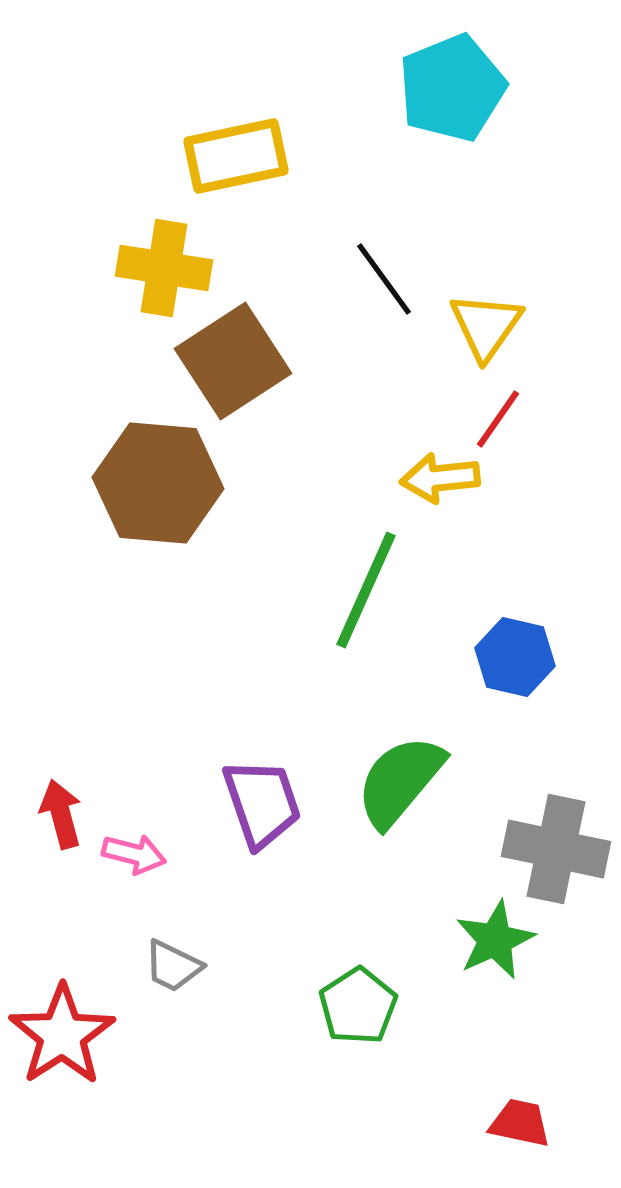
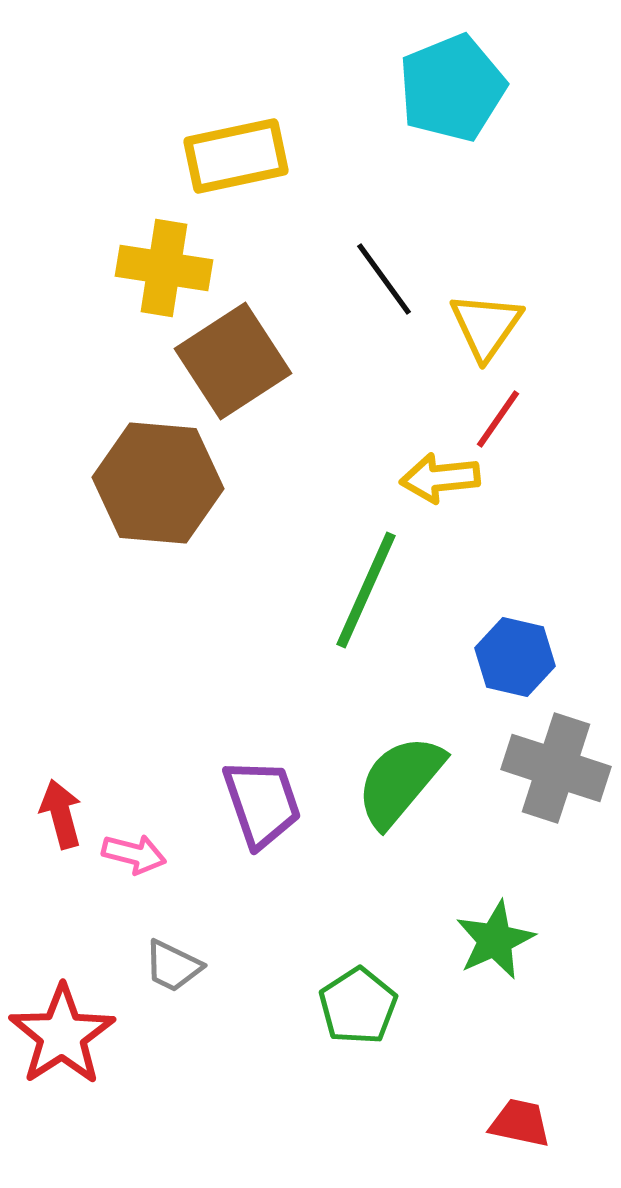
gray cross: moved 81 px up; rotated 6 degrees clockwise
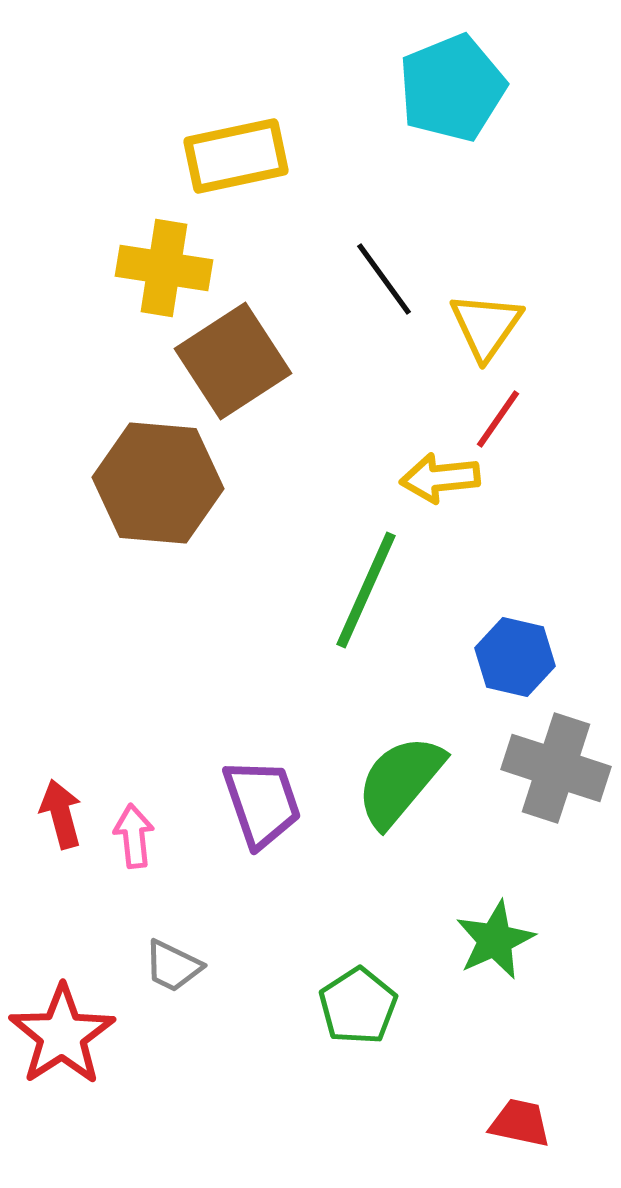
pink arrow: moved 18 px up; rotated 110 degrees counterclockwise
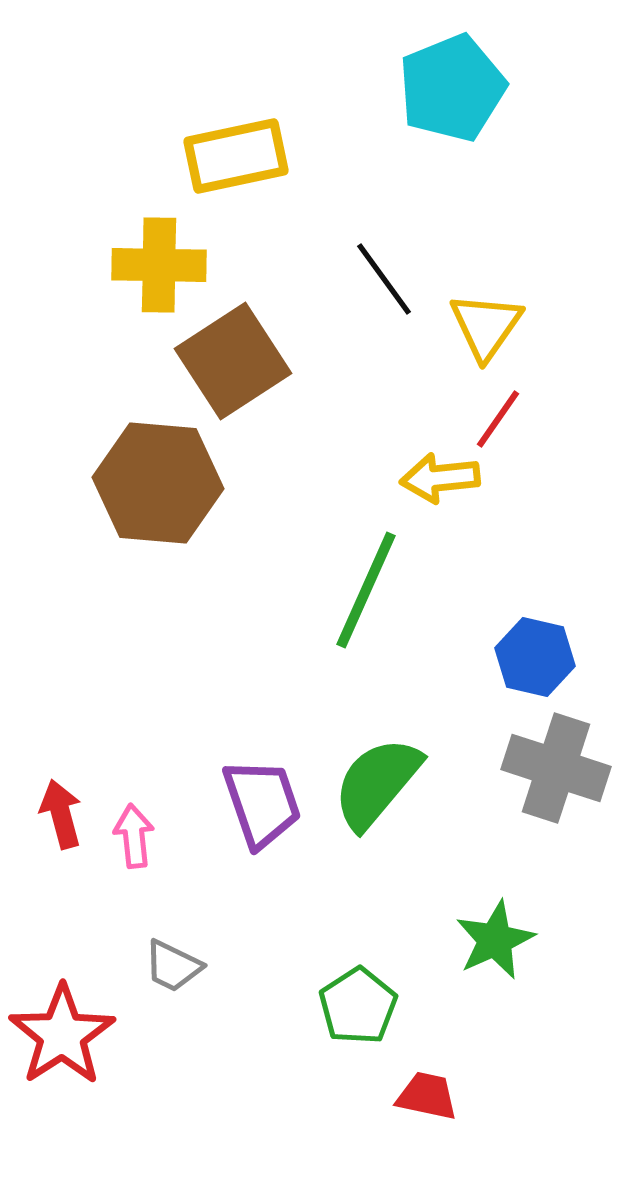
yellow cross: moved 5 px left, 3 px up; rotated 8 degrees counterclockwise
blue hexagon: moved 20 px right
green semicircle: moved 23 px left, 2 px down
red trapezoid: moved 93 px left, 27 px up
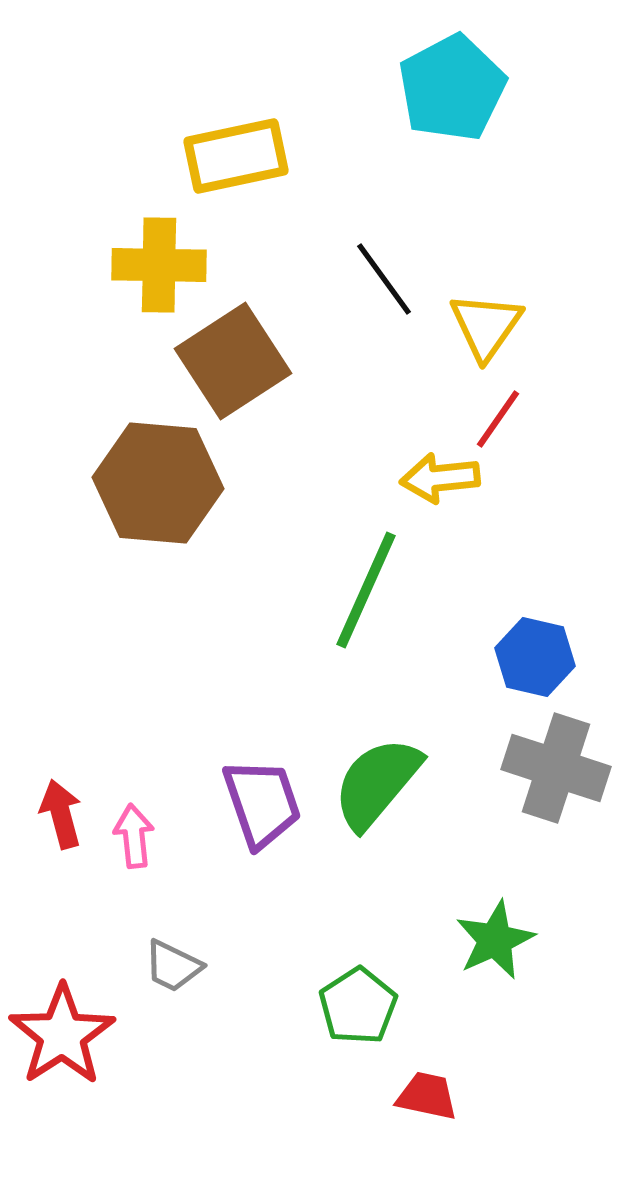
cyan pentagon: rotated 6 degrees counterclockwise
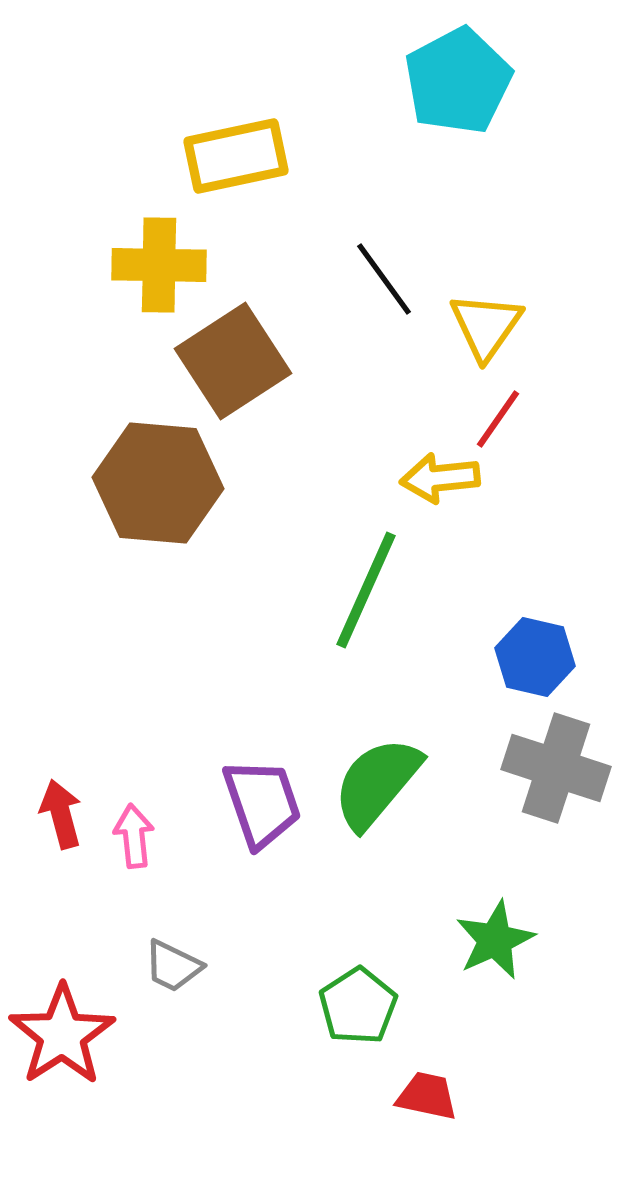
cyan pentagon: moved 6 px right, 7 px up
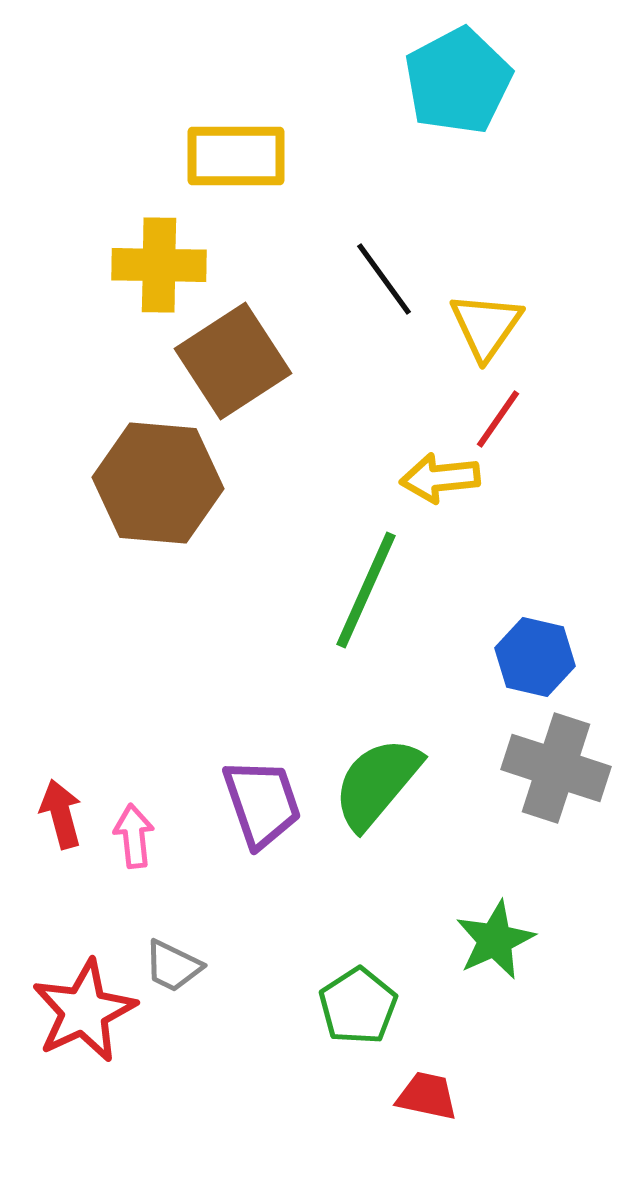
yellow rectangle: rotated 12 degrees clockwise
red star: moved 22 px right, 24 px up; rotated 8 degrees clockwise
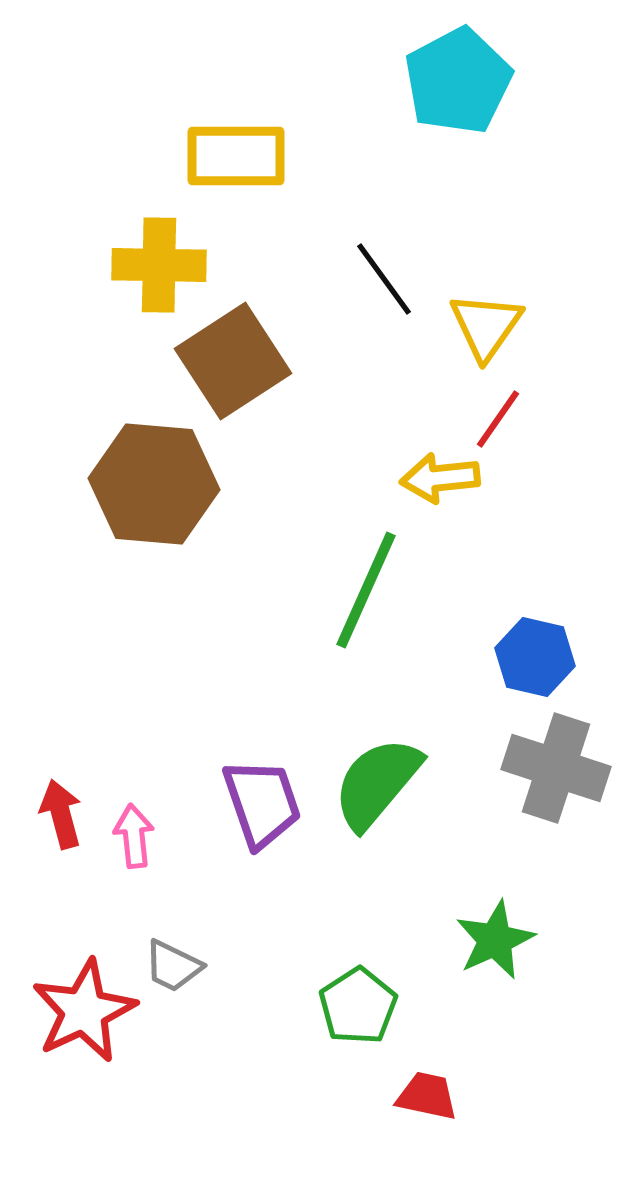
brown hexagon: moved 4 px left, 1 px down
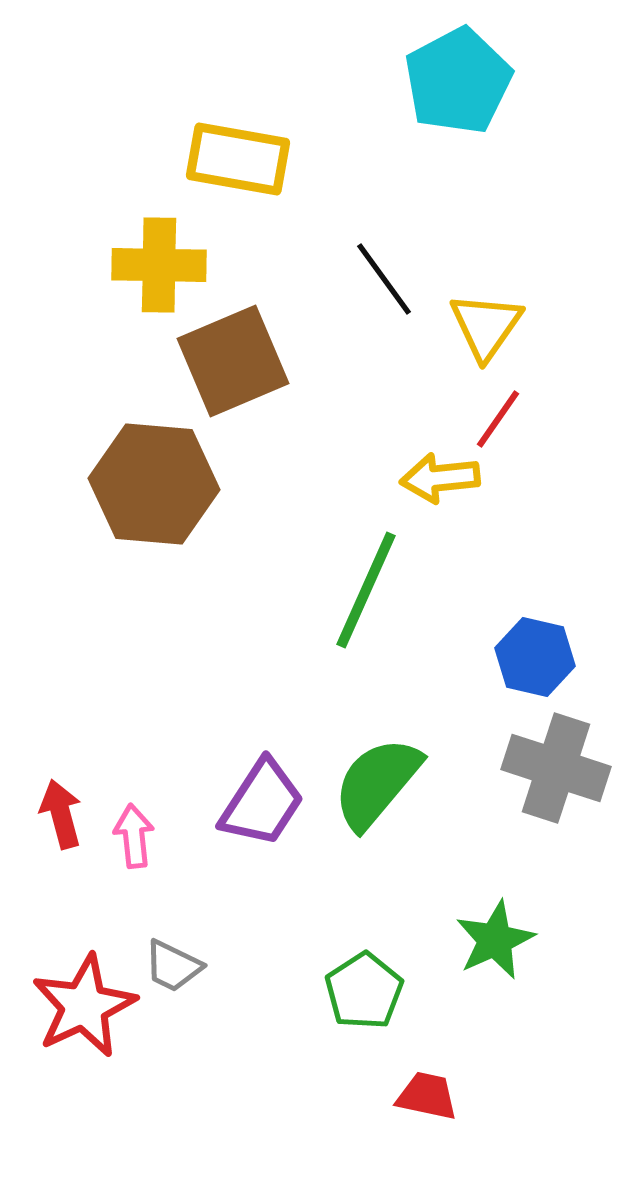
yellow rectangle: moved 2 px right, 3 px down; rotated 10 degrees clockwise
brown square: rotated 10 degrees clockwise
purple trapezoid: rotated 52 degrees clockwise
green pentagon: moved 6 px right, 15 px up
red star: moved 5 px up
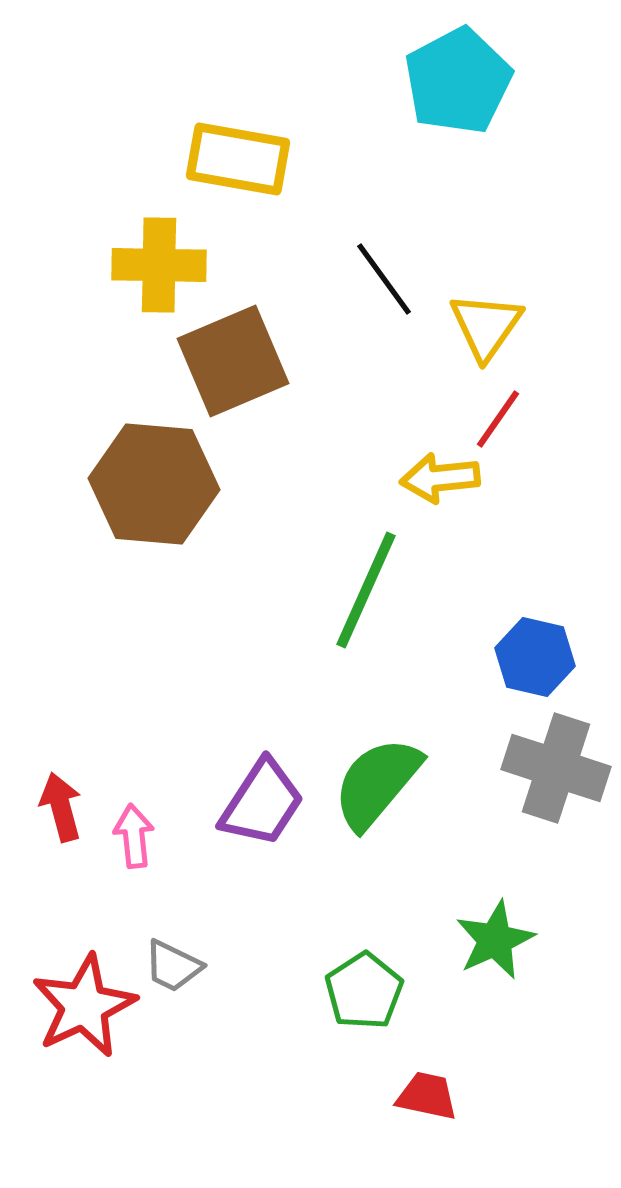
red arrow: moved 7 px up
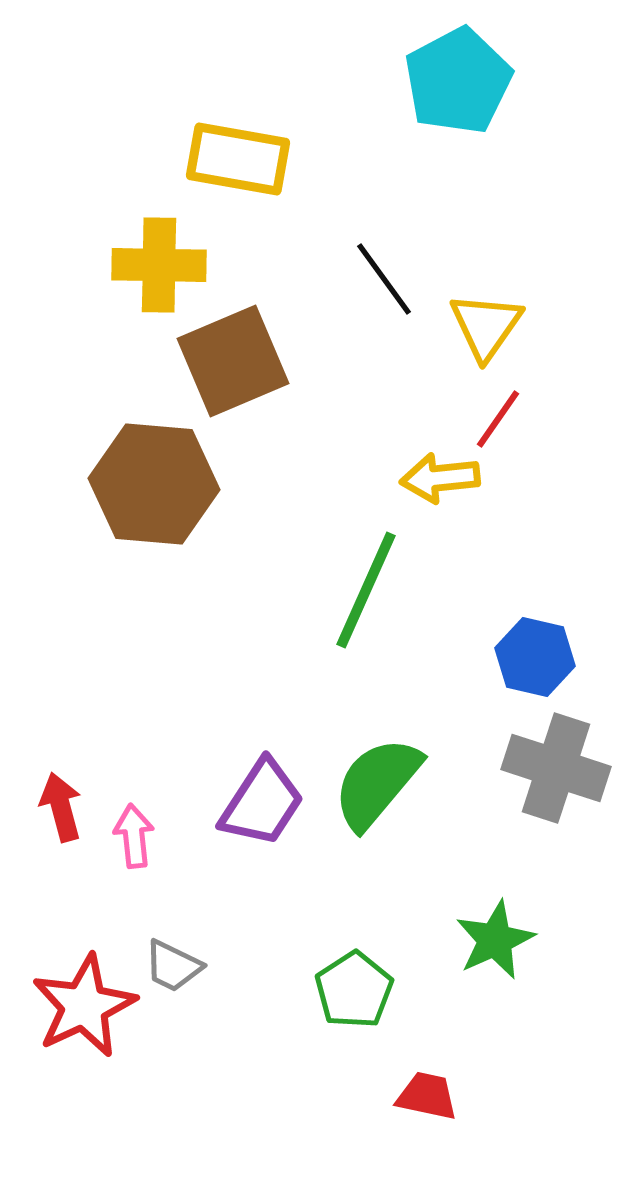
green pentagon: moved 10 px left, 1 px up
